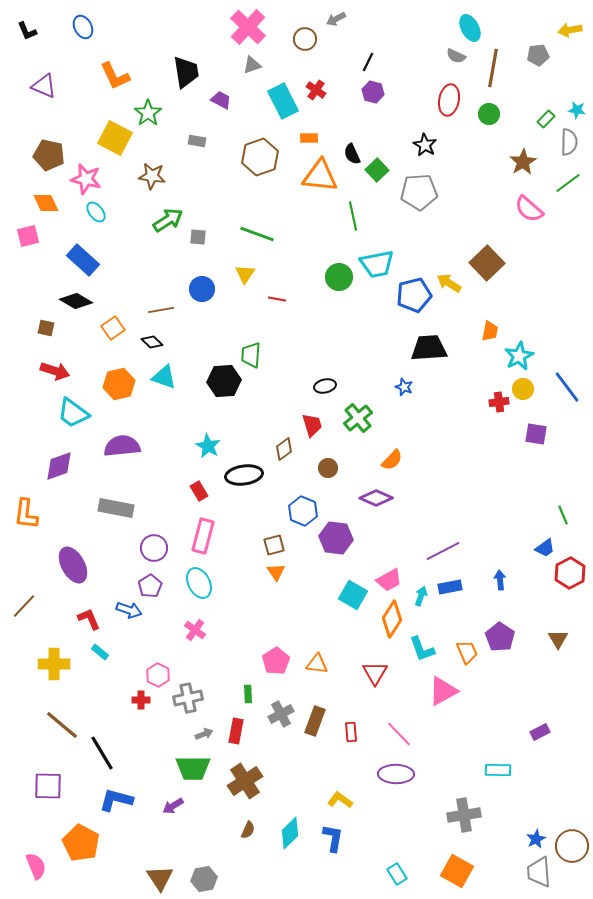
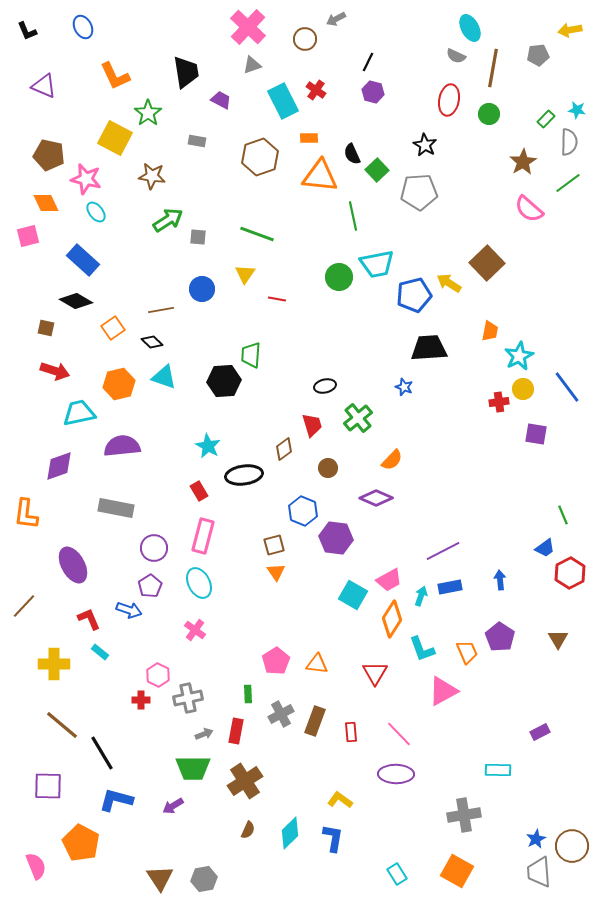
cyan trapezoid at (73, 413): moved 6 px right; rotated 132 degrees clockwise
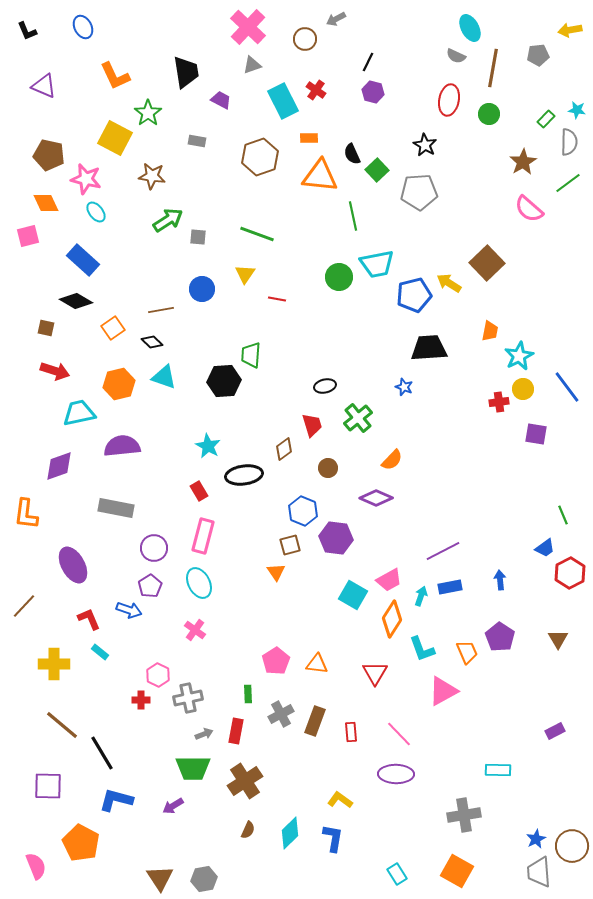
brown square at (274, 545): moved 16 px right
purple rectangle at (540, 732): moved 15 px right, 1 px up
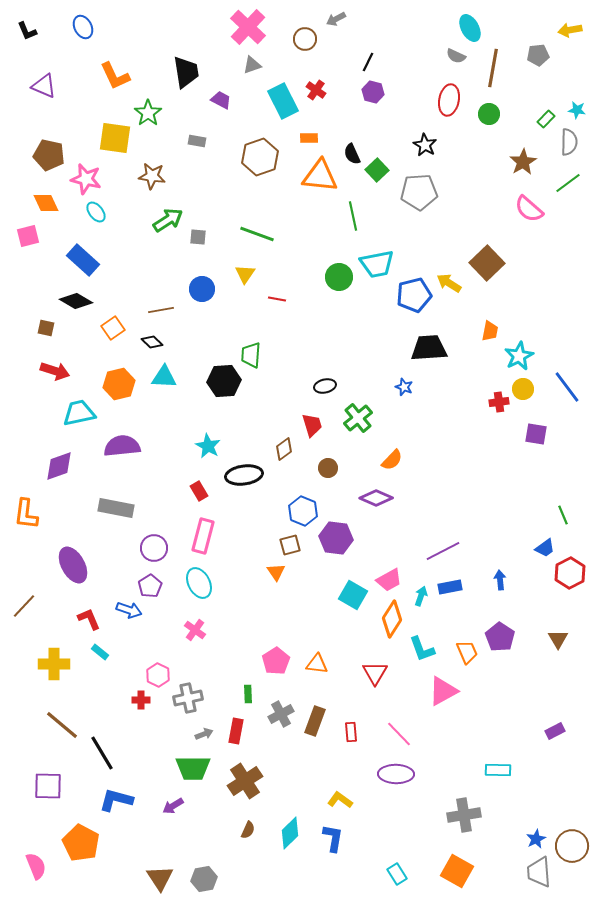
yellow square at (115, 138): rotated 20 degrees counterclockwise
cyan triangle at (164, 377): rotated 16 degrees counterclockwise
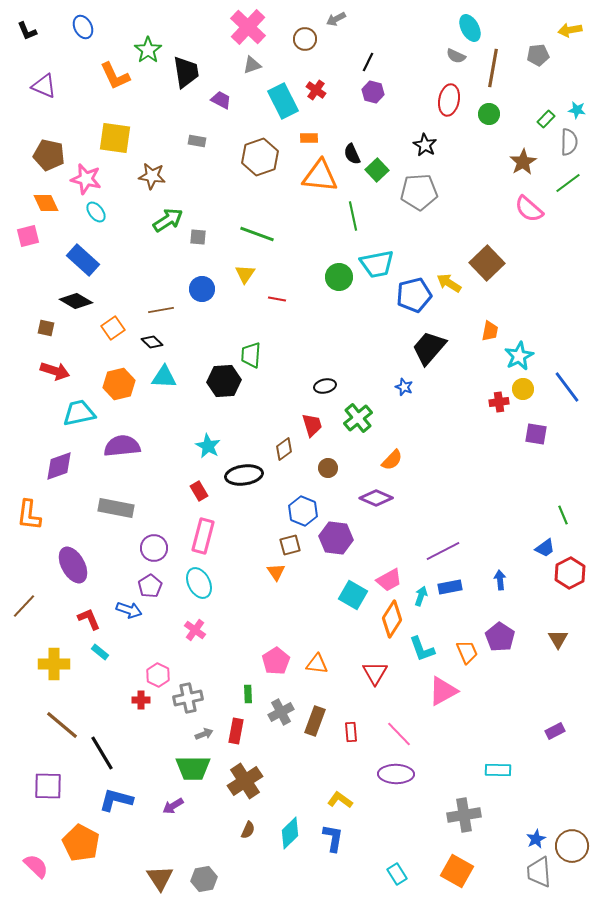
green star at (148, 113): moved 63 px up
black trapezoid at (429, 348): rotated 45 degrees counterclockwise
orange L-shape at (26, 514): moved 3 px right, 1 px down
gray cross at (281, 714): moved 2 px up
pink semicircle at (36, 866): rotated 24 degrees counterclockwise
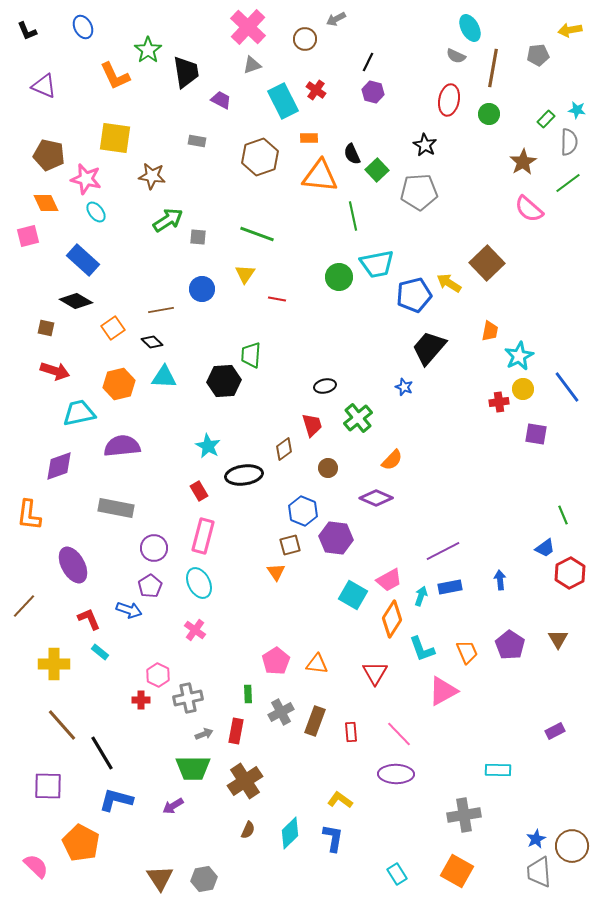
purple pentagon at (500, 637): moved 10 px right, 8 px down
brown line at (62, 725): rotated 9 degrees clockwise
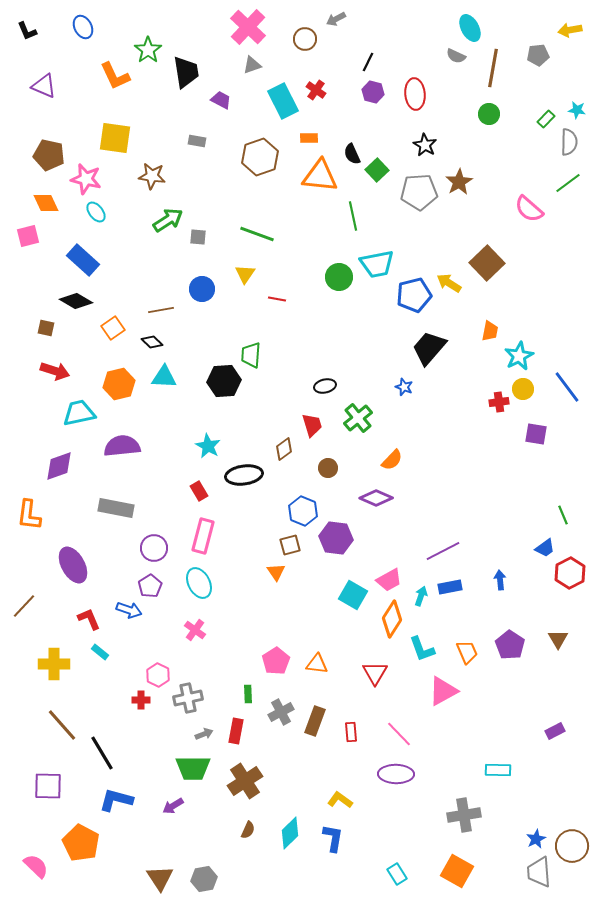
red ellipse at (449, 100): moved 34 px left, 6 px up; rotated 16 degrees counterclockwise
brown star at (523, 162): moved 64 px left, 20 px down
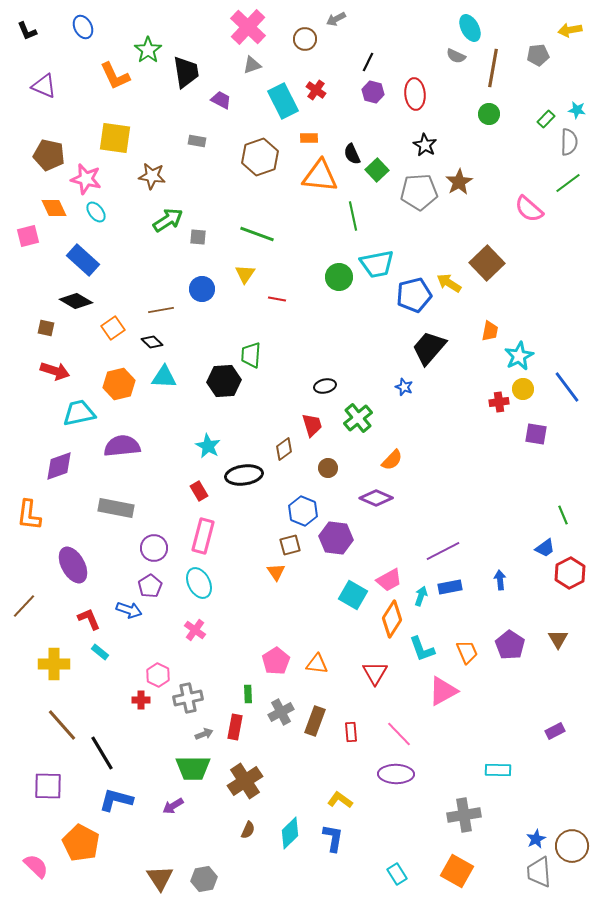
orange diamond at (46, 203): moved 8 px right, 5 px down
red rectangle at (236, 731): moved 1 px left, 4 px up
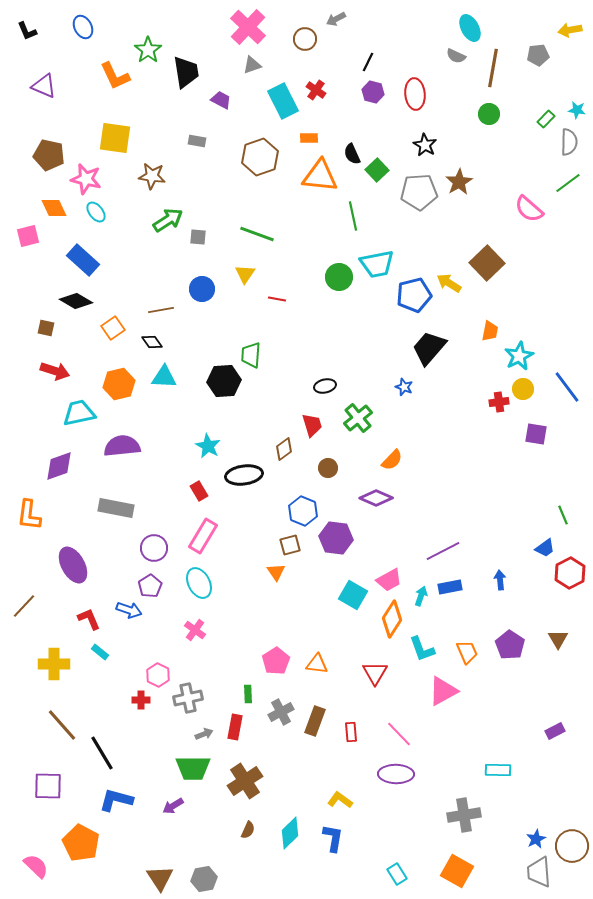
black diamond at (152, 342): rotated 10 degrees clockwise
pink rectangle at (203, 536): rotated 16 degrees clockwise
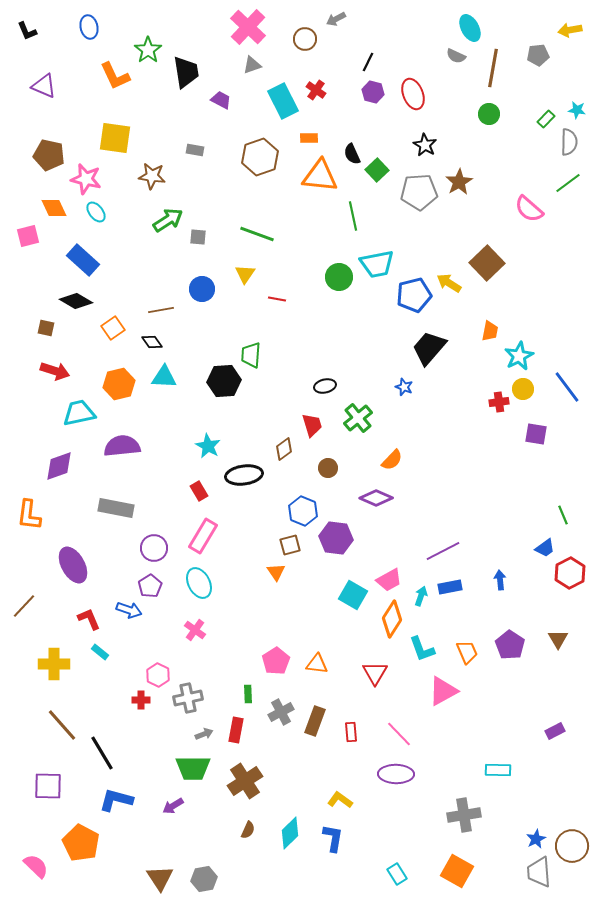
blue ellipse at (83, 27): moved 6 px right; rotated 15 degrees clockwise
red ellipse at (415, 94): moved 2 px left; rotated 16 degrees counterclockwise
gray rectangle at (197, 141): moved 2 px left, 9 px down
red rectangle at (235, 727): moved 1 px right, 3 px down
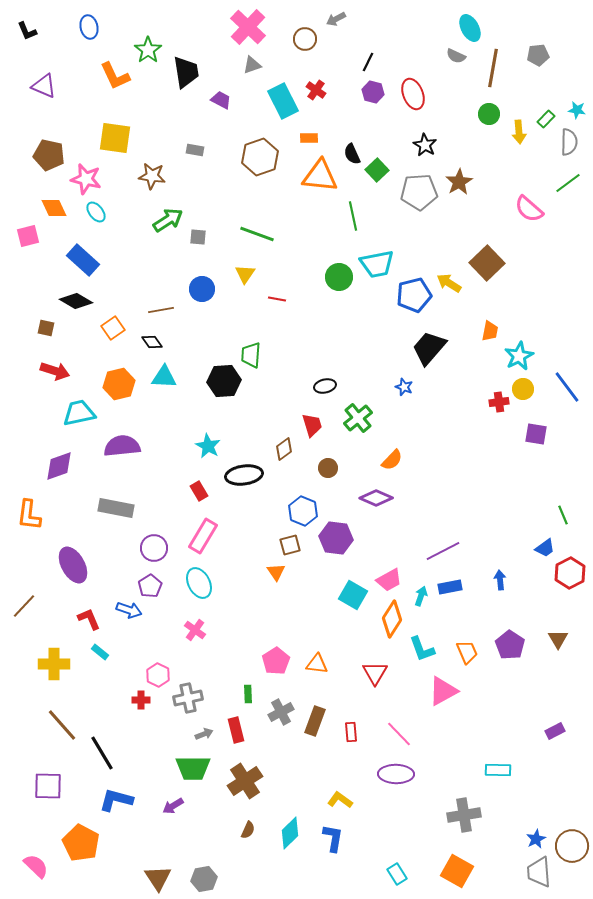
yellow arrow at (570, 30): moved 51 px left, 102 px down; rotated 85 degrees counterclockwise
red rectangle at (236, 730): rotated 25 degrees counterclockwise
brown triangle at (160, 878): moved 2 px left
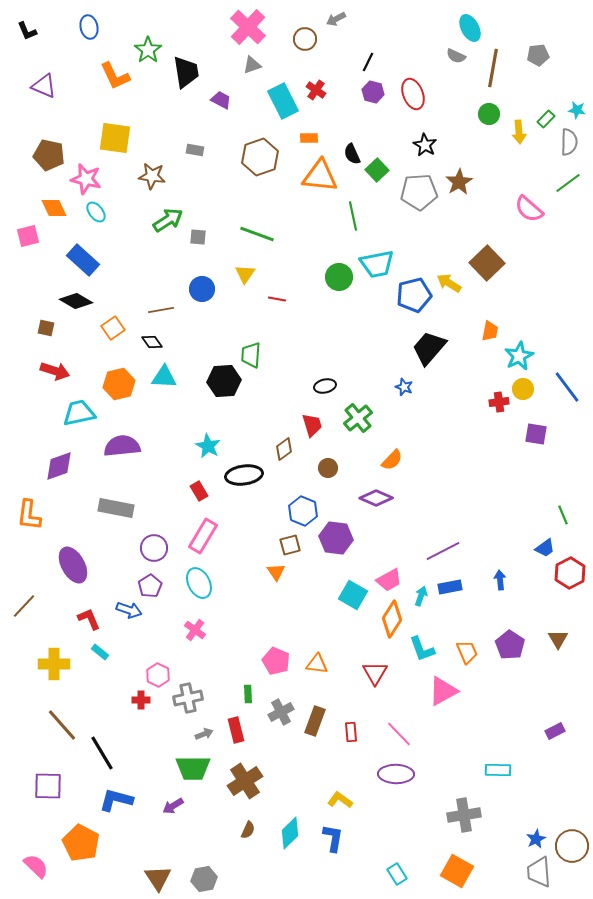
pink pentagon at (276, 661): rotated 16 degrees counterclockwise
